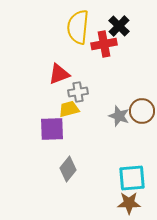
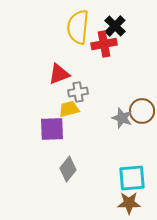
black cross: moved 4 px left
gray star: moved 3 px right, 2 px down
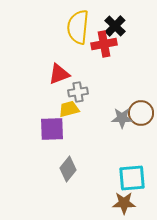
brown circle: moved 1 px left, 2 px down
gray star: rotated 20 degrees counterclockwise
brown star: moved 5 px left
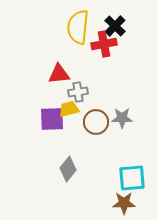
red triangle: rotated 15 degrees clockwise
brown circle: moved 45 px left, 9 px down
purple square: moved 10 px up
